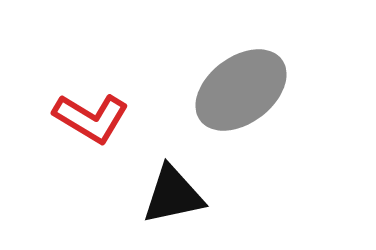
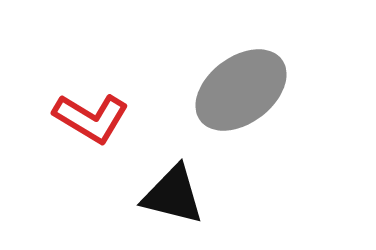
black triangle: rotated 26 degrees clockwise
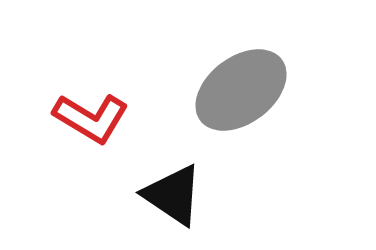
black triangle: rotated 20 degrees clockwise
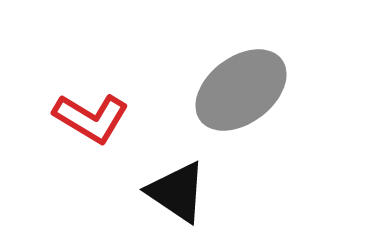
black triangle: moved 4 px right, 3 px up
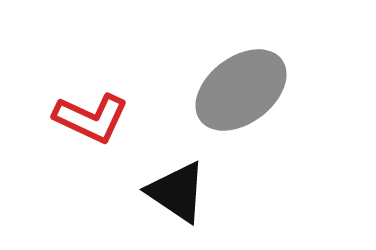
red L-shape: rotated 6 degrees counterclockwise
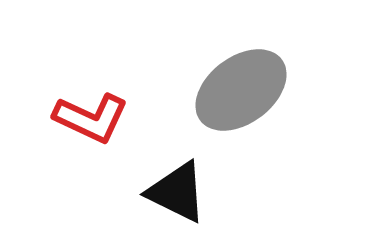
black triangle: rotated 8 degrees counterclockwise
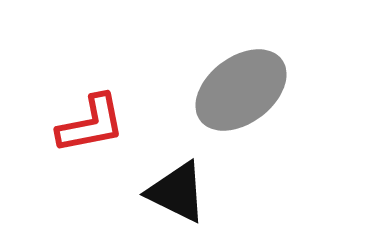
red L-shape: moved 6 px down; rotated 36 degrees counterclockwise
